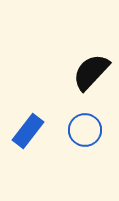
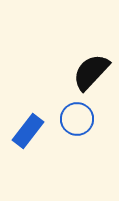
blue circle: moved 8 px left, 11 px up
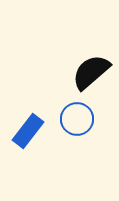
black semicircle: rotated 6 degrees clockwise
